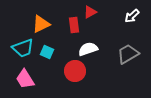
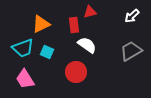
red triangle: rotated 16 degrees clockwise
white semicircle: moved 1 px left, 4 px up; rotated 54 degrees clockwise
gray trapezoid: moved 3 px right, 3 px up
red circle: moved 1 px right, 1 px down
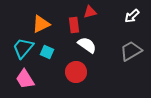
cyan trapezoid: rotated 150 degrees clockwise
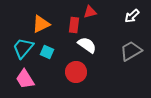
red rectangle: rotated 14 degrees clockwise
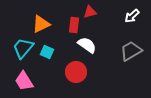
pink trapezoid: moved 1 px left, 2 px down
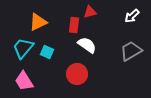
orange triangle: moved 3 px left, 2 px up
red circle: moved 1 px right, 2 px down
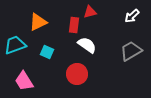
cyan trapezoid: moved 8 px left, 3 px up; rotated 30 degrees clockwise
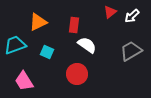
red triangle: moved 20 px right; rotated 24 degrees counterclockwise
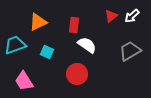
red triangle: moved 1 px right, 4 px down
gray trapezoid: moved 1 px left
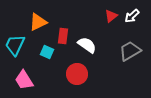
red rectangle: moved 11 px left, 11 px down
cyan trapezoid: rotated 45 degrees counterclockwise
pink trapezoid: moved 1 px up
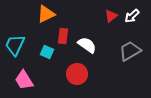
orange triangle: moved 8 px right, 8 px up
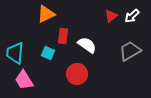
cyan trapezoid: moved 8 px down; rotated 20 degrees counterclockwise
cyan square: moved 1 px right, 1 px down
